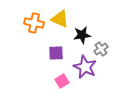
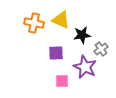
yellow triangle: moved 1 px right, 1 px down
pink square: rotated 32 degrees clockwise
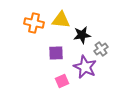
yellow triangle: rotated 18 degrees counterclockwise
pink square: rotated 24 degrees counterclockwise
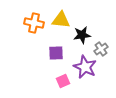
pink square: moved 1 px right
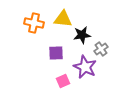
yellow triangle: moved 2 px right, 1 px up
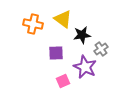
yellow triangle: rotated 30 degrees clockwise
orange cross: moved 1 px left, 1 px down
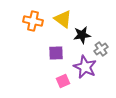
orange cross: moved 3 px up
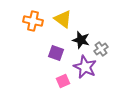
black star: moved 1 px left, 5 px down; rotated 24 degrees clockwise
purple square: rotated 21 degrees clockwise
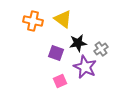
black star: moved 3 px left, 3 px down; rotated 24 degrees counterclockwise
pink square: moved 3 px left
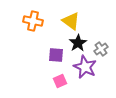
yellow triangle: moved 8 px right, 2 px down
black star: rotated 24 degrees counterclockwise
purple square: moved 2 px down; rotated 14 degrees counterclockwise
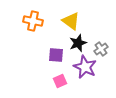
black star: rotated 12 degrees clockwise
